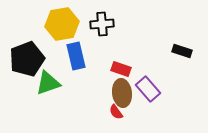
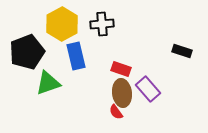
yellow hexagon: rotated 20 degrees counterclockwise
black pentagon: moved 7 px up
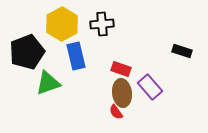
purple rectangle: moved 2 px right, 2 px up
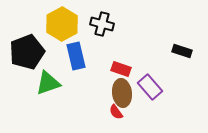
black cross: rotated 20 degrees clockwise
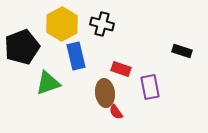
black pentagon: moved 5 px left, 5 px up
purple rectangle: rotated 30 degrees clockwise
brown ellipse: moved 17 px left
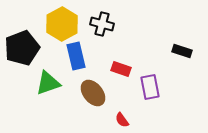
black pentagon: moved 1 px down
brown ellipse: moved 12 px left; rotated 32 degrees counterclockwise
red semicircle: moved 6 px right, 8 px down
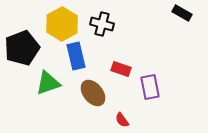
black rectangle: moved 38 px up; rotated 12 degrees clockwise
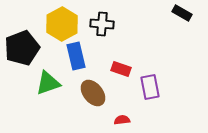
black cross: rotated 10 degrees counterclockwise
red semicircle: rotated 119 degrees clockwise
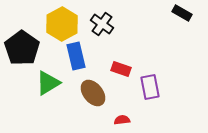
black cross: rotated 30 degrees clockwise
black pentagon: rotated 16 degrees counterclockwise
green triangle: rotated 12 degrees counterclockwise
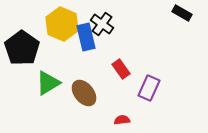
yellow hexagon: rotated 8 degrees counterclockwise
blue rectangle: moved 10 px right, 19 px up
red rectangle: rotated 36 degrees clockwise
purple rectangle: moved 1 px left, 1 px down; rotated 35 degrees clockwise
brown ellipse: moved 9 px left
